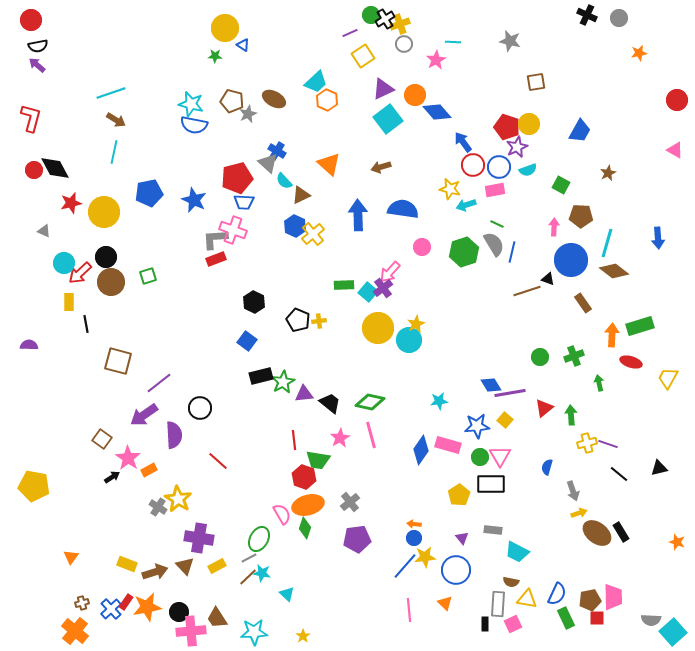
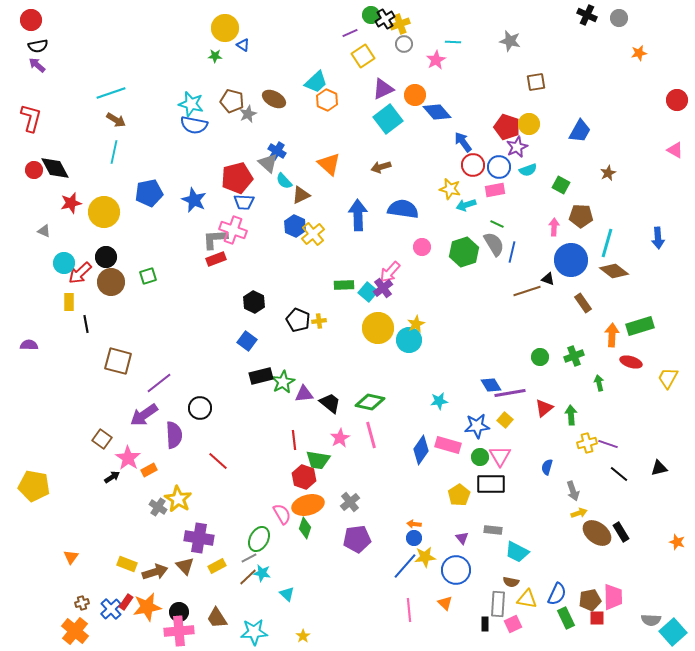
pink cross at (191, 631): moved 12 px left
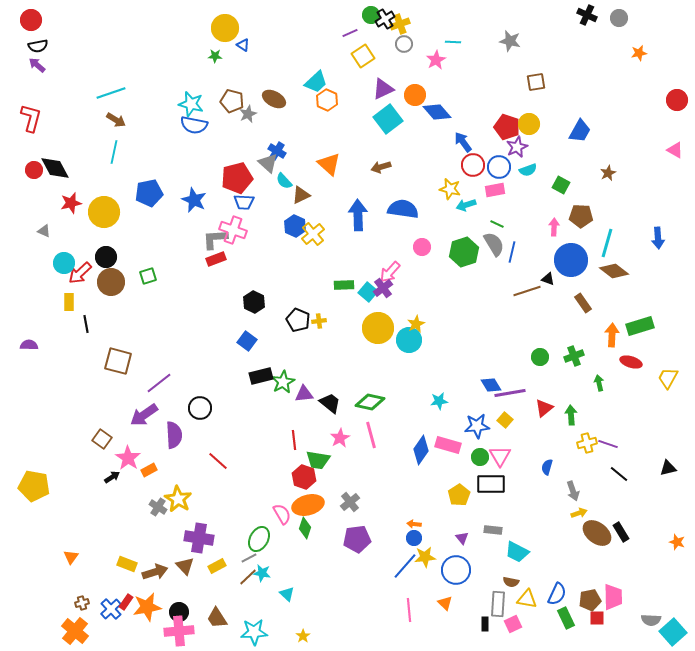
black triangle at (659, 468): moved 9 px right
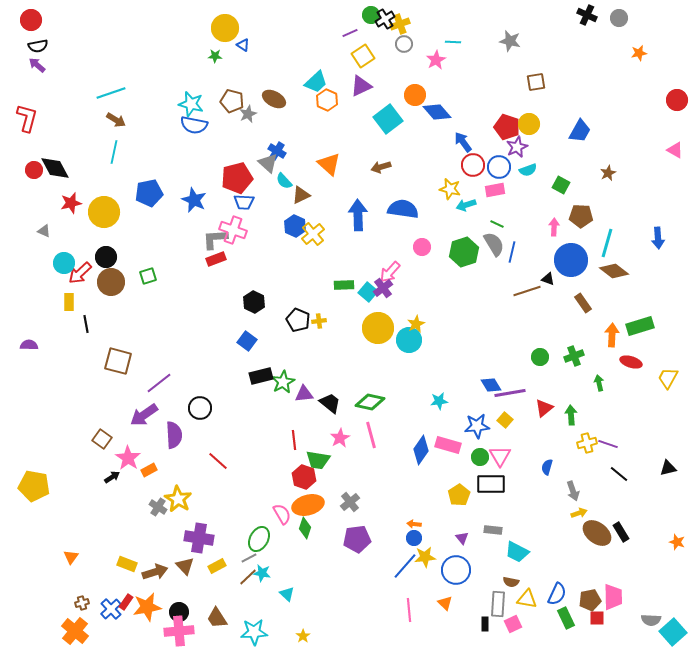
purple triangle at (383, 89): moved 22 px left, 3 px up
red L-shape at (31, 118): moved 4 px left
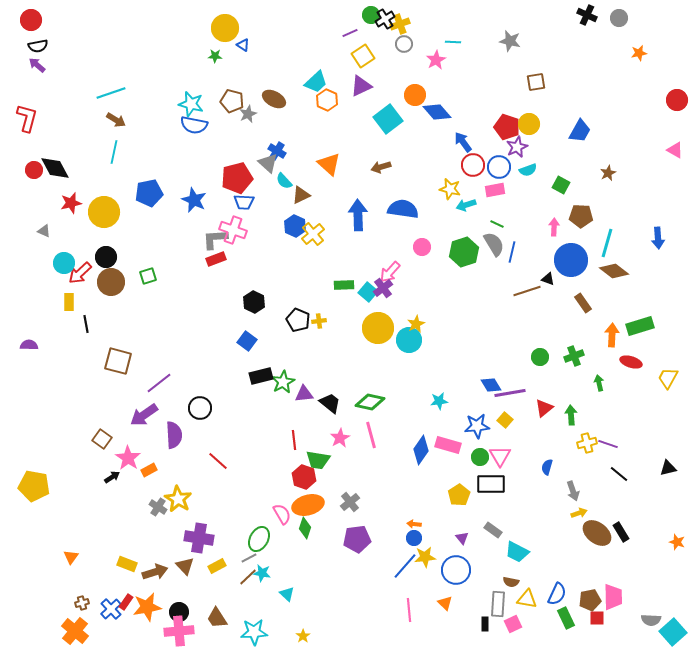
gray rectangle at (493, 530): rotated 30 degrees clockwise
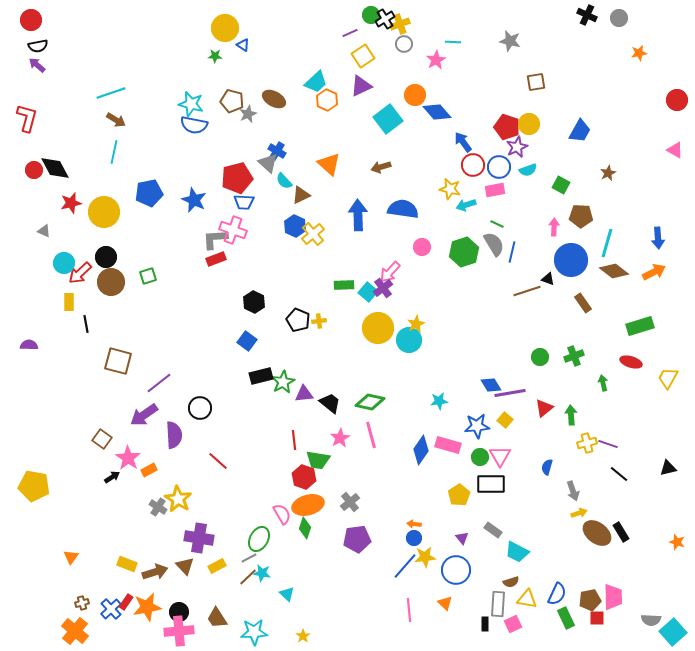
orange arrow at (612, 335): moved 42 px right, 63 px up; rotated 60 degrees clockwise
green arrow at (599, 383): moved 4 px right
brown semicircle at (511, 582): rotated 28 degrees counterclockwise
